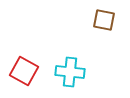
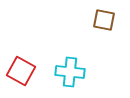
red square: moved 3 px left
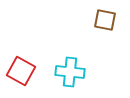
brown square: moved 1 px right
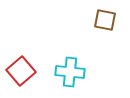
red square: rotated 20 degrees clockwise
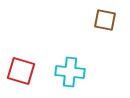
red square: rotated 32 degrees counterclockwise
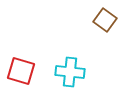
brown square: rotated 25 degrees clockwise
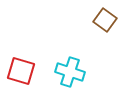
cyan cross: rotated 12 degrees clockwise
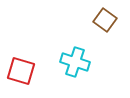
cyan cross: moved 5 px right, 10 px up
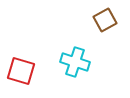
brown square: rotated 25 degrees clockwise
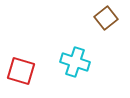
brown square: moved 1 px right, 2 px up; rotated 10 degrees counterclockwise
